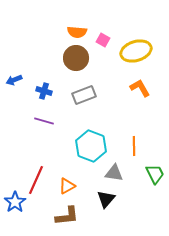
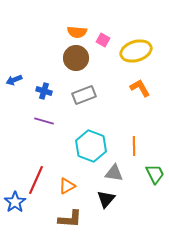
brown L-shape: moved 3 px right, 3 px down; rotated 10 degrees clockwise
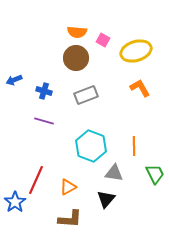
gray rectangle: moved 2 px right
orange triangle: moved 1 px right, 1 px down
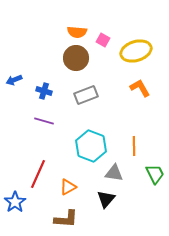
red line: moved 2 px right, 6 px up
brown L-shape: moved 4 px left
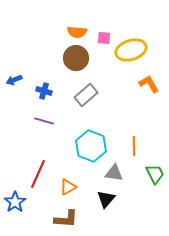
pink square: moved 1 px right, 2 px up; rotated 24 degrees counterclockwise
yellow ellipse: moved 5 px left, 1 px up
orange L-shape: moved 9 px right, 4 px up
gray rectangle: rotated 20 degrees counterclockwise
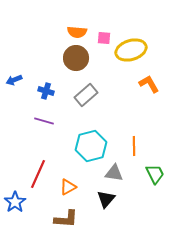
blue cross: moved 2 px right
cyan hexagon: rotated 24 degrees clockwise
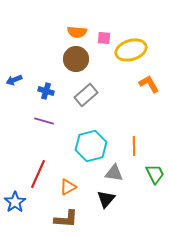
brown circle: moved 1 px down
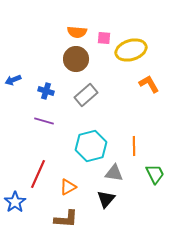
blue arrow: moved 1 px left
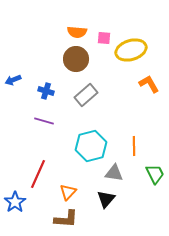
orange triangle: moved 5 px down; rotated 18 degrees counterclockwise
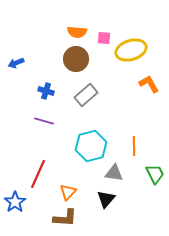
blue arrow: moved 3 px right, 17 px up
brown L-shape: moved 1 px left, 1 px up
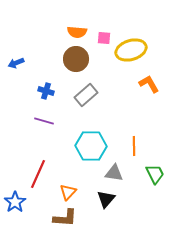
cyan hexagon: rotated 16 degrees clockwise
